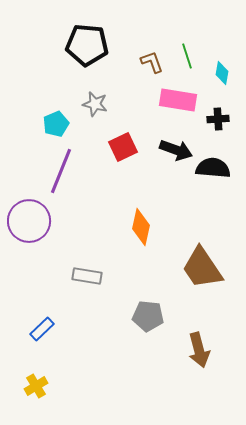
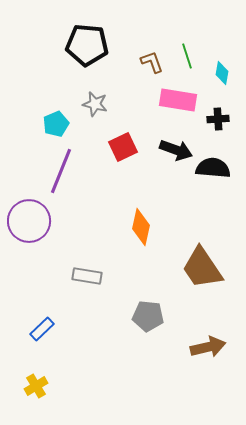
brown arrow: moved 9 px right, 3 px up; rotated 88 degrees counterclockwise
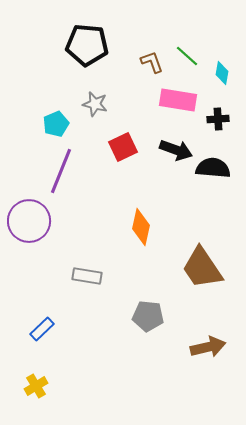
green line: rotated 30 degrees counterclockwise
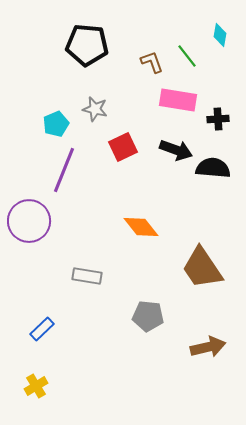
green line: rotated 10 degrees clockwise
cyan diamond: moved 2 px left, 38 px up
gray star: moved 5 px down
purple line: moved 3 px right, 1 px up
orange diamond: rotated 51 degrees counterclockwise
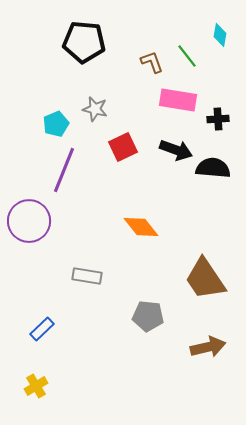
black pentagon: moved 3 px left, 3 px up
brown trapezoid: moved 3 px right, 11 px down
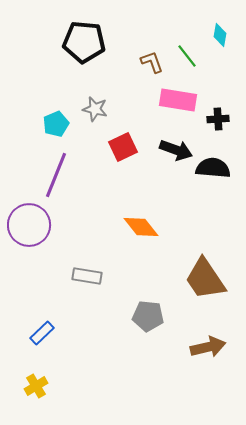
purple line: moved 8 px left, 5 px down
purple circle: moved 4 px down
blue rectangle: moved 4 px down
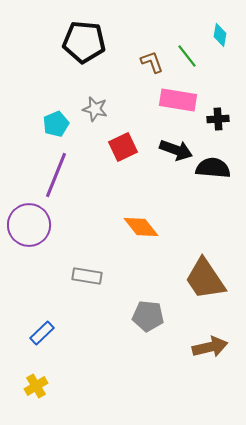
brown arrow: moved 2 px right
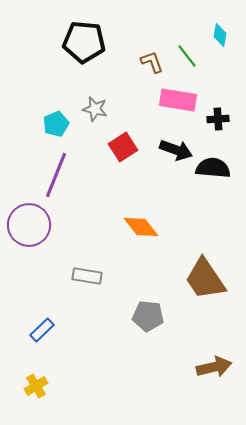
red square: rotated 8 degrees counterclockwise
blue rectangle: moved 3 px up
brown arrow: moved 4 px right, 20 px down
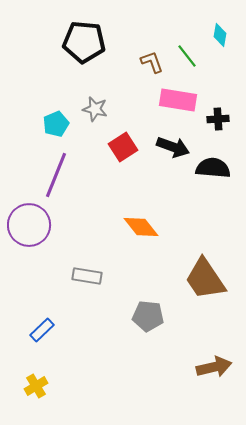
black arrow: moved 3 px left, 3 px up
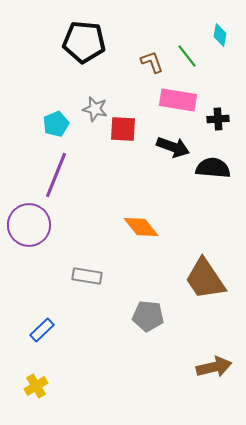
red square: moved 18 px up; rotated 36 degrees clockwise
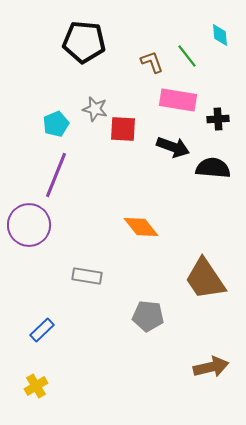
cyan diamond: rotated 15 degrees counterclockwise
brown arrow: moved 3 px left
